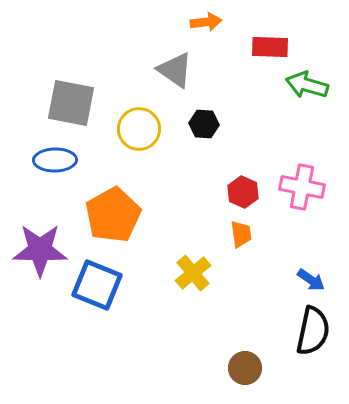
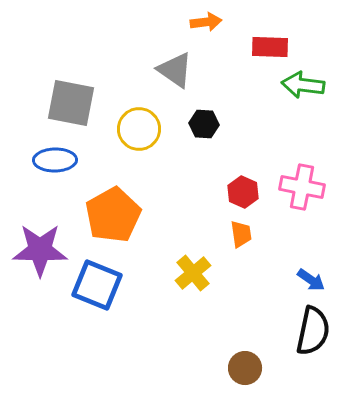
green arrow: moved 4 px left; rotated 9 degrees counterclockwise
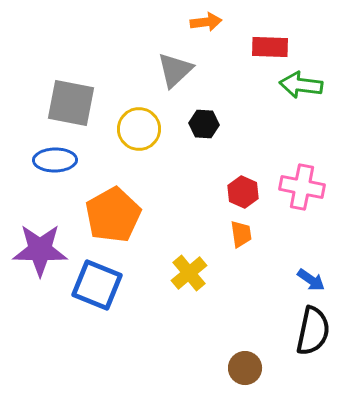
gray triangle: rotated 42 degrees clockwise
green arrow: moved 2 px left
yellow cross: moved 4 px left
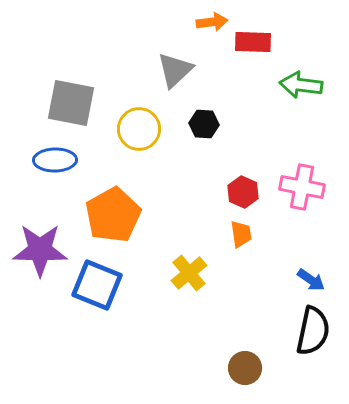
orange arrow: moved 6 px right
red rectangle: moved 17 px left, 5 px up
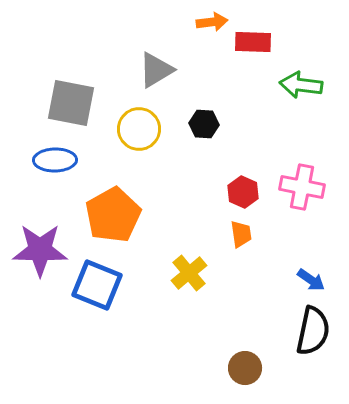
gray triangle: moved 19 px left; rotated 12 degrees clockwise
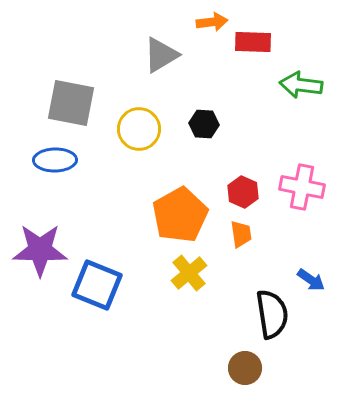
gray triangle: moved 5 px right, 15 px up
orange pentagon: moved 67 px right
black semicircle: moved 41 px left, 17 px up; rotated 21 degrees counterclockwise
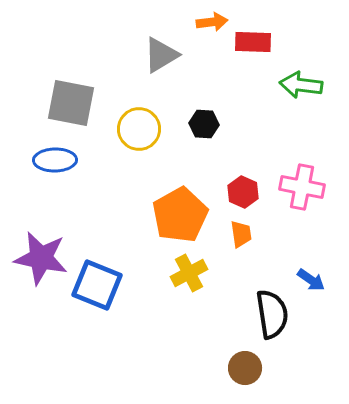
purple star: moved 1 px right, 8 px down; rotated 10 degrees clockwise
yellow cross: rotated 12 degrees clockwise
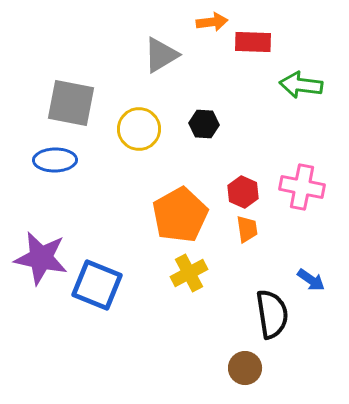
orange trapezoid: moved 6 px right, 5 px up
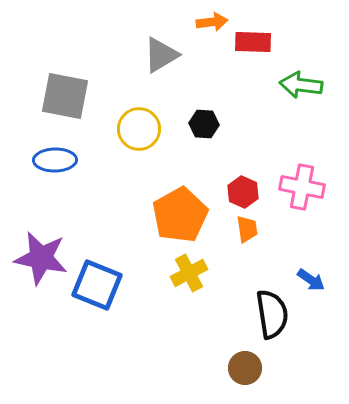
gray square: moved 6 px left, 7 px up
